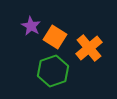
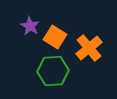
purple star: moved 1 px left
green hexagon: rotated 16 degrees clockwise
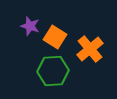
purple star: rotated 12 degrees counterclockwise
orange cross: moved 1 px right, 1 px down
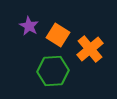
purple star: moved 1 px left; rotated 12 degrees clockwise
orange square: moved 3 px right, 2 px up
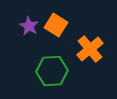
orange square: moved 2 px left, 10 px up
green hexagon: moved 1 px left
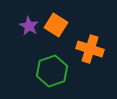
orange cross: rotated 32 degrees counterclockwise
green hexagon: rotated 16 degrees counterclockwise
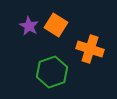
green hexagon: moved 1 px down
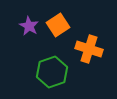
orange square: moved 2 px right; rotated 25 degrees clockwise
orange cross: moved 1 px left
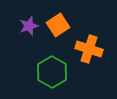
purple star: rotated 24 degrees clockwise
green hexagon: rotated 12 degrees counterclockwise
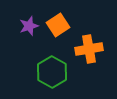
orange cross: rotated 28 degrees counterclockwise
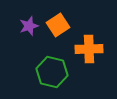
orange cross: rotated 8 degrees clockwise
green hexagon: rotated 16 degrees counterclockwise
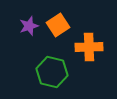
orange cross: moved 2 px up
